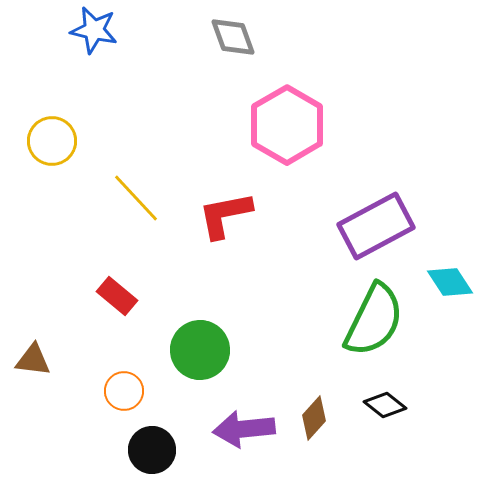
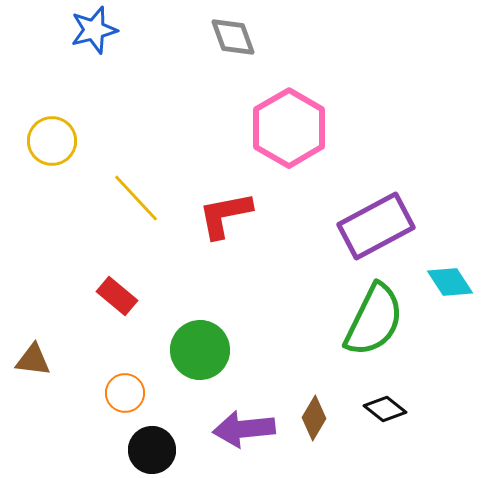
blue star: rotated 27 degrees counterclockwise
pink hexagon: moved 2 px right, 3 px down
orange circle: moved 1 px right, 2 px down
black diamond: moved 4 px down
brown diamond: rotated 12 degrees counterclockwise
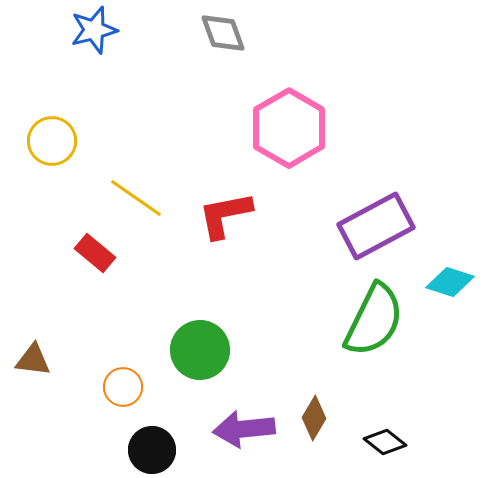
gray diamond: moved 10 px left, 4 px up
yellow line: rotated 12 degrees counterclockwise
cyan diamond: rotated 39 degrees counterclockwise
red rectangle: moved 22 px left, 43 px up
orange circle: moved 2 px left, 6 px up
black diamond: moved 33 px down
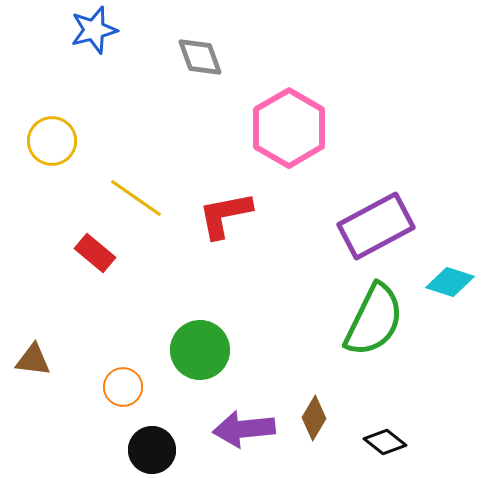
gray diamond: moved 23 px left, 24 px down
